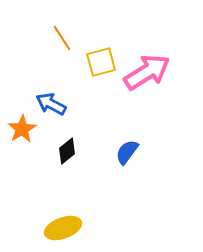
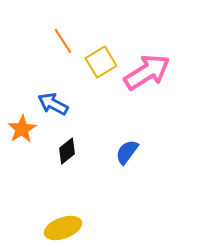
orange line: moved 1 px right, 3 px down
yellow square: rotated 16 degrees counterclockwise
blue arrow: moved 2 px right
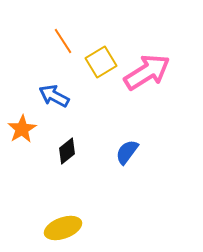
blue arrow: moved 1 px right, 8 px up
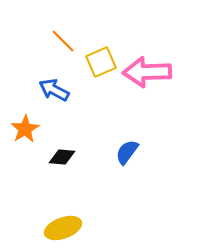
orange line: rotated 12 degrees counterclockwise
yellow square: rotated 8 degrees clockwise
pink arrow: rotated 150 degrees counterclockwise
blue arrow: moved 6 px up
orange star: moved 3 px right
black diamond: moved 5 px left, 6 px down; rotated 44 degrees clockwise
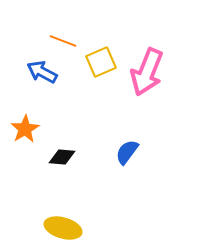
orange line: rotated 24 degrees counterclockwise
pink arrow: rotated 66 degrees counterclockwise
blue arrow: moved 12 px left, 18 px up
yellow ellipse: rotated 36 degrees clockwise
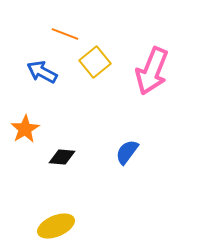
orange line: moved 2 px right, 7 px up
yellow square: moved 6 px left; rotated 16 degrees counterclockwise
pink arrow: moved 5 px right, 1 px up
yellow ellipse: moved 7 px left, 2 px up; rotated 39 degrees counterclockwise
